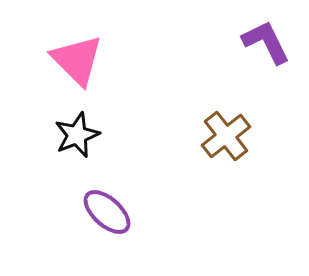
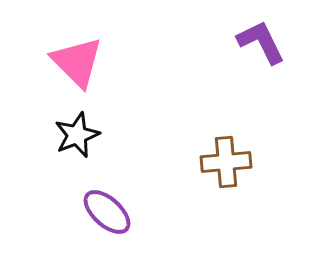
purple L-shape: moved 5 px left
pink triangle: moved 2 px down
brown cross: moved 26 px down; rotated 33 degrees clockwise
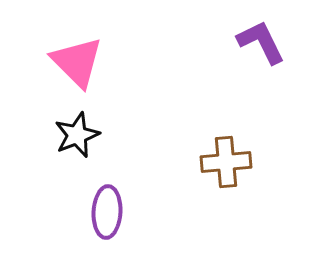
purple ellipse: rotated 51 degrees clockwise
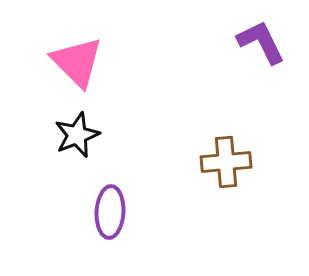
purple ellipse: moved 3 px right
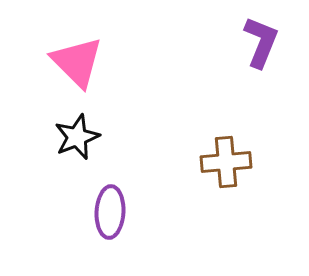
purple L-shape: rotated 48 degrees clockwise
black star: moved 2 px down
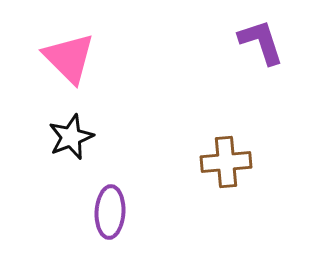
purple L-shape: rotated 40 degrees counterclockwise
pink triangle: moved 8 px left, 4 px up
black star: moved 6 px left
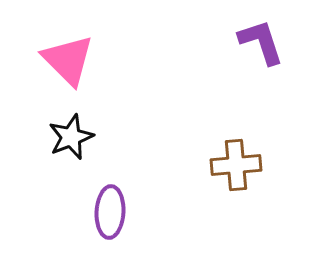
pink triangle: moved 1 px left, 2 px down
brown cross: moved 10 px right, 3 px down
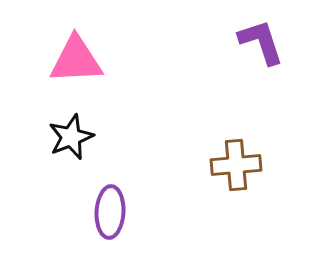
pink triangle: moved 8 px right; rotated 48 degrees counterclockwise
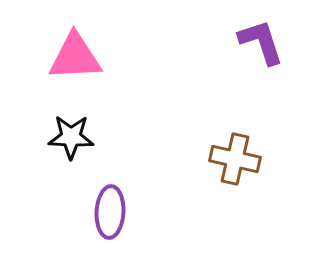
pink triangle: moved 1 px left, 3 px up
black star: rotated 24 degrees clockwise
brown cross: moved 1 px left, 6 px up; rotated 18 degrees clockwise
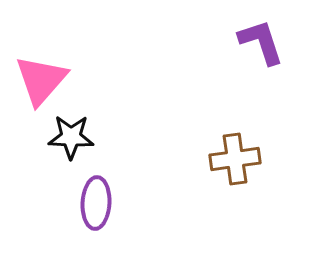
pink triangle: moved 34 px left, 23 px down; rotated 46 degrees counterclockwise
brown cross: rotated 21 degrees counterclockwise
purple ellipse: moved 14 px left, 9 px up
